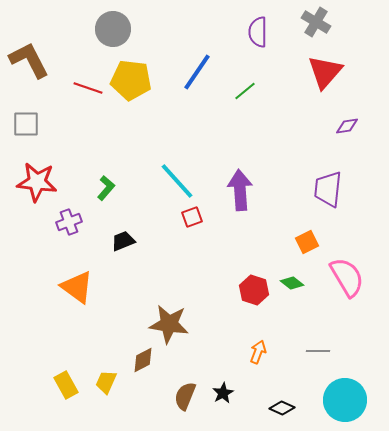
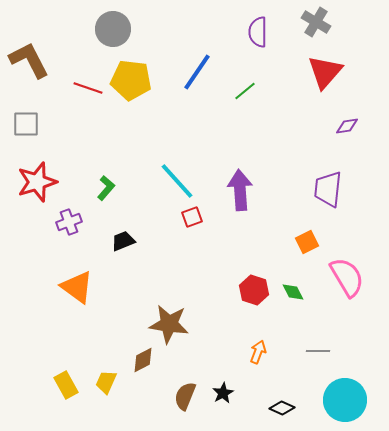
red star: rotated 24 degrees counterclockwise
green diamond: moved 1 px right, 9 px down; rotated 25 degrees clockwise
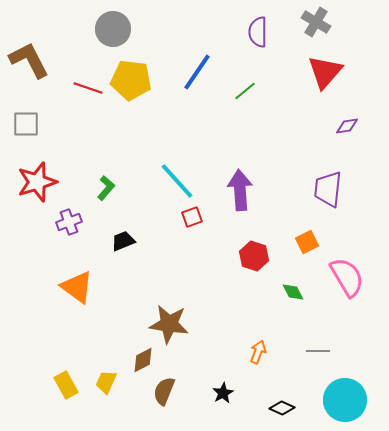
red hexagon: moved 34 px up
brown semicircle: moved 21 px left, 5 px up
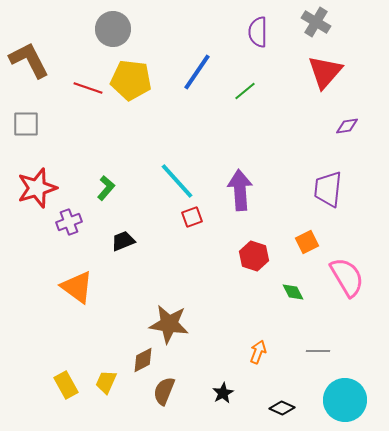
red star: moved 6 px down
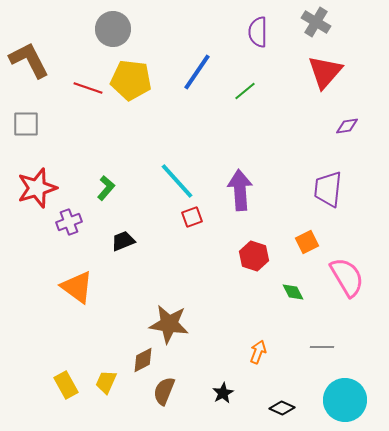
gray line: moved 4 px right, 4 px up
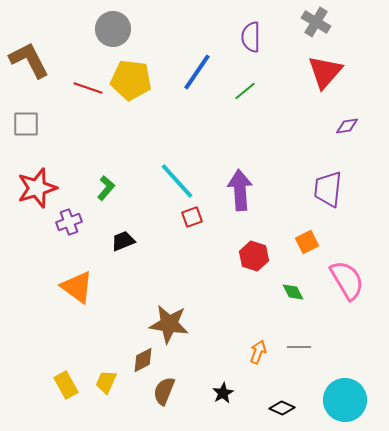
purple semicircle: moved 7 px left, 5 px down
pink semicircle: moved 3 px down
gray line: moved 23 px left
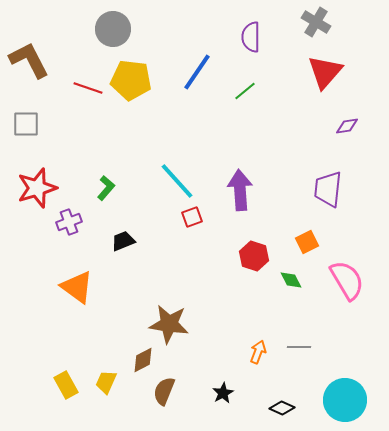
green diamond: moved 2 px left, 12 px up
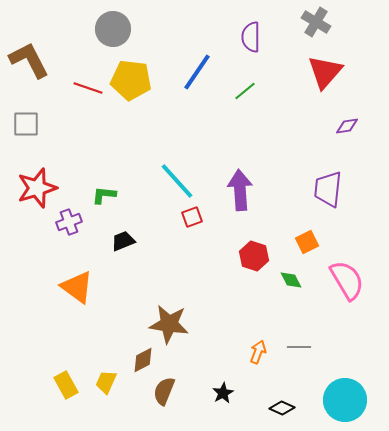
green L-shape: moved 2 px left, 7 px down; rotated 125 degrees counterclockwise
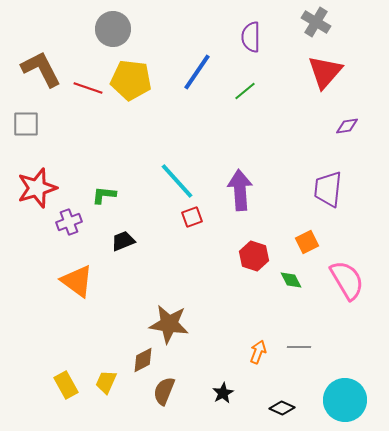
brown L-shape: moved 12 px right, 9 px down
orange triangle: moved 6 px up
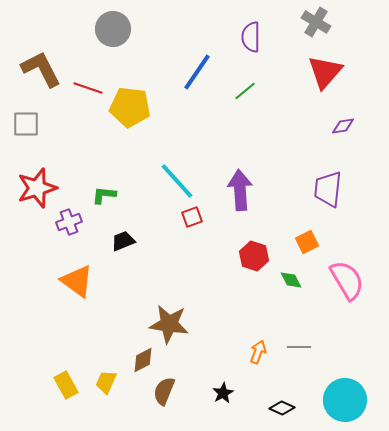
yellow pentagon: moved 1 px left, 27 px down
purple diamond: moved 4 px left
